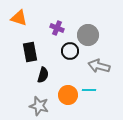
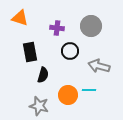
orange triangle: moved 1 px right
purple cross: rotated 16 degrees counterclockwise
gray circle: moved 3 px right, 9 px up
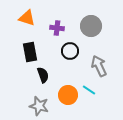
orange triangle: moved 7 px right
gray arrow: rotated 50 degrees clockwise
black semicircle: rotated 35 degrees counterclockwise
cyan line: rotated 32 degrees clockwise
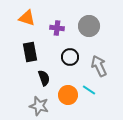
gray circle: moved 2 px left
black circle: moved 6 px down
black semicircle: moved 1 px right, 3 px down
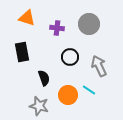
gray circle: moved 2 px up
black rectangle: moved 8 px left
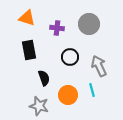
black rectangle: moved 7 px right, 2 px up
cyan line: moved 3 px right; rotated 40 degrees clockwise
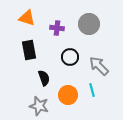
gray arrow: rotated 20 degrees counterclockwise
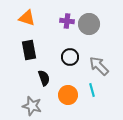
purple cross: moved 10 px right, 7 px up
gray star: moved 7 px left
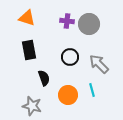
gray arrow: moved 2 px up
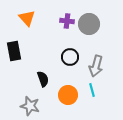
orange triangle: rotated 30 degrees clockwise
black rectangle: moved 15 px left, 1 px down
gray arrow: moved 3 px left, 2 px down; rotated 120 degrees counterclockwise
black semicircle: moved 1 px left, 1 px down
gray star: moved 2 px left
